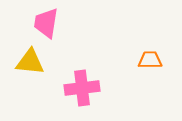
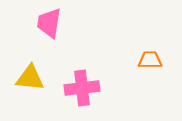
pink trapezoid: moved 3 px right
yellow triangle: moved 16 px down
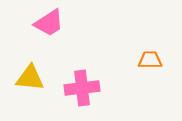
pink trapezoid: rotated 132 degrees counterclockwise
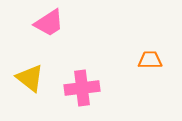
yellow triangle: rotated 32 degrees clockwise
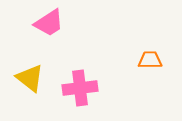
pink cross: moved 2 px left
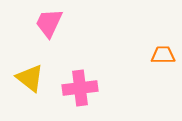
pink trapezoid: rotated 148 degrees clockwise
orange trapezoid: moved 13 px right, 5 px up
